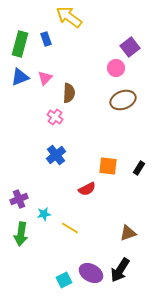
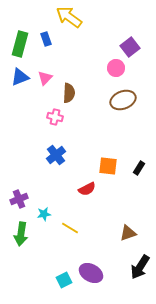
pink cross: rotated 21 degrees counterclockwise
black arrow: moved 20 px right, 3 px up
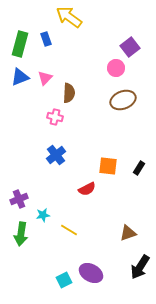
cyan star: moved 1 px left, 1 px down
yellow line: moved 1 px left, 2 px down
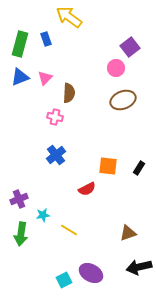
black arrow: moved 1 px left; rotated 45 degrees clockwise
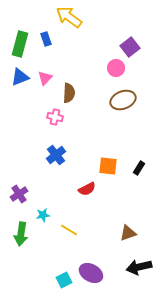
purple cross: moved 5 px up; rotated 12 degrees counterclockwise
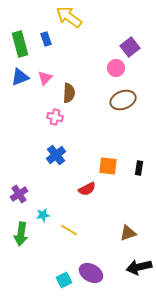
green rectangle: rotated 30 degrees counterclockwise
black rectangle: rotated 24 degrees counterclockwise
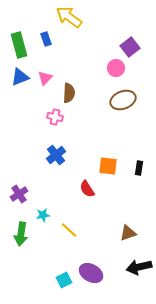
green rectangle: moved 1 px left, 1 px down
red semicircle: rotated 84 degrees clockwise
yellow line: rotated 12 degrees clockwise
